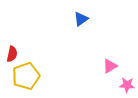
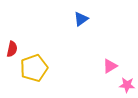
red semicircle: moved 5 px up
yellow pentagon: moved 8 px right, 8 px up
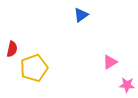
blue triangle: moved 4 px up
pink triangle: moved 4 px up
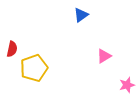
pink triangle: moved 6 px left, 6 px up
pink star: rotated 21 degrees counterclockwise
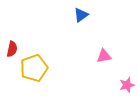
pink triangle: rotated 21 degrees clockwise
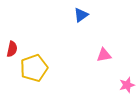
pink triangle: moved 1 px up
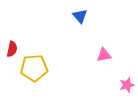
blue triangle: moved 1 px left, 1 px down; rotated 35 degrees counterclockwise
yellow pentagon: rotated 16 degrees clockwise
